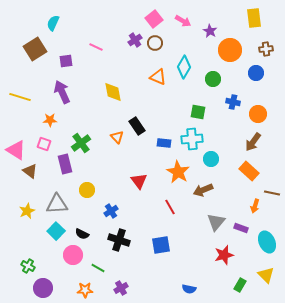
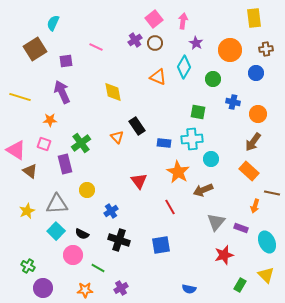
pink arrow at (183, 21): rotated 112 degrees counterclockwise
purple star at (210, 31): moved 14 px left, 12 px down
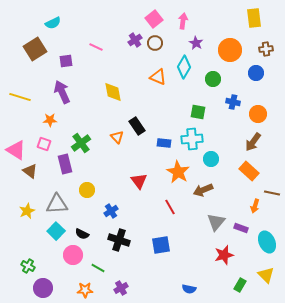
cyan semicircle at (53, 23): rotated 140 degrees counterclockwise
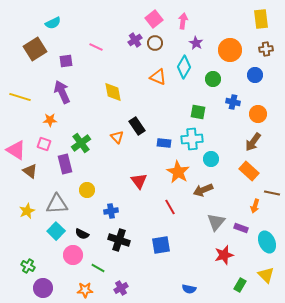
yellow rectangle at (254, 18): moved 7 px right, 1 px down
blue circle at (256, 73): moved 1 px left, 2 px down
blue cross at (111, 211): rotated 24 degrees clockwise
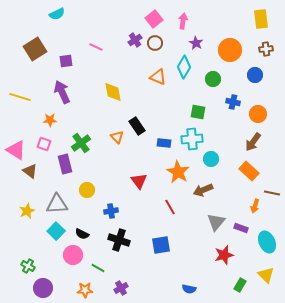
cyan semicircle at (53, 23): moved 4 px right, 9 px up
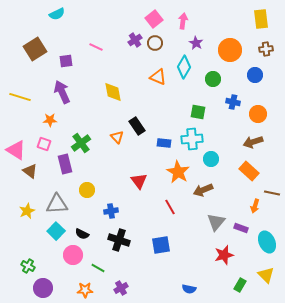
brown arrow at (253, 142): rotated 36 degrees clockwise
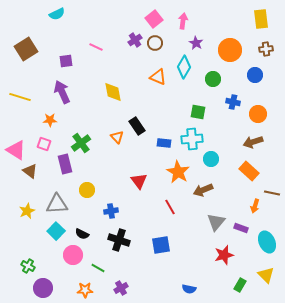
brown square at (35, 49): moved 9 px left
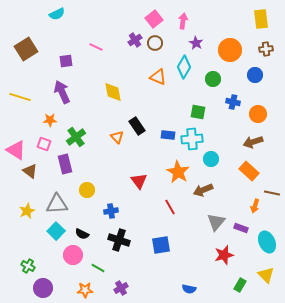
green cross at (81, 143): moved 5 px left, 6 px up
blue rectangle at (164, 143): moved 4 px right, 8 px up
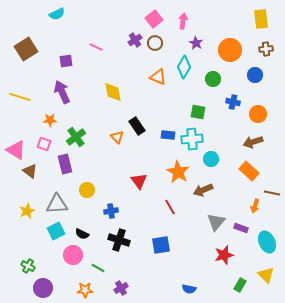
cyan square at (56, 231): rotated 18 degrees clockwise
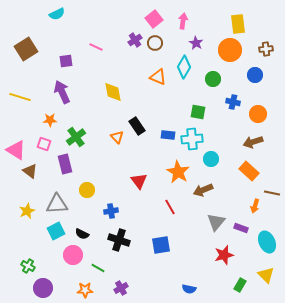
yellow rectangle at (261, 19): moved 23 px left, 5 px down
